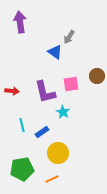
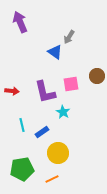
purple arrow: rotated 15 degrees counterclockwise
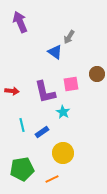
brown circle: moved 2 px up
yellow circle: moved 5 px right
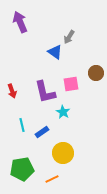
brown circle: moved 1 px left, 1 px up
red arrow: rotated 64 degrees clockwise
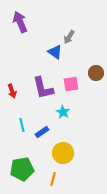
purple L-shape: moved 2 px left, 4 px up
orange line: moved 1 px right; rotated 48 degrees counterclockwise
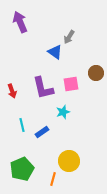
cyan star: rotated 24 degrees clockwise
yellow circle: moved 6 px right, 8 px down
green pentagon: rotated 15 degrees counterclockwise
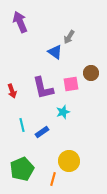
brown circle: moved 5 px left
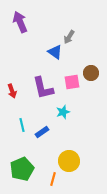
pink square: moved 1 px right, 2 px up
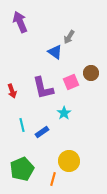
pink square: moved 1 px left; rotated 14 degrees counterclockwise
cyan star: moved 1 px right, 1 px down; rotated 16 degrees counterclockwise
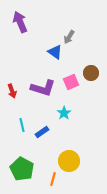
purple L-shape: rotated 60 degrees counterclockwise
green pentagon: rotated 20 degrees counterclockwise
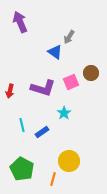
red arrow: moved 2 px left; rotated 32 degrees clockwise
